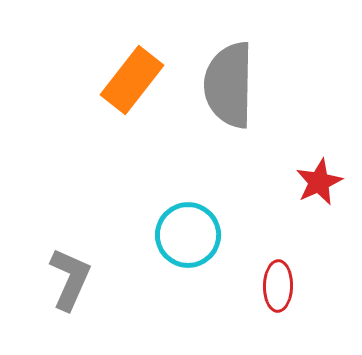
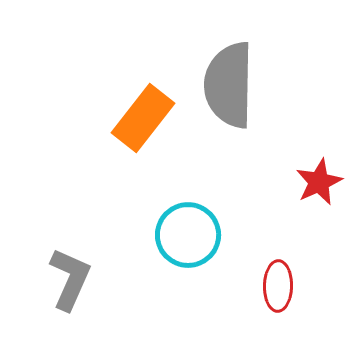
orange rectangle: moved 11 px right, 38 px down
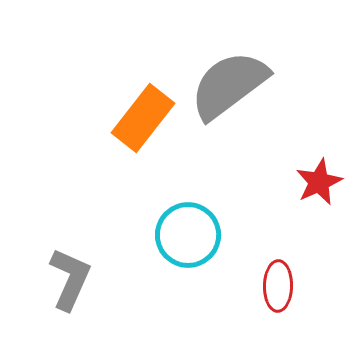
gray semicircle: rotated 52 degrees clockwise
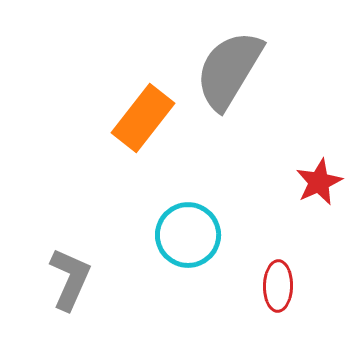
gray semicircle: moved 15 px up; rotated 22 degrees counterclockwise
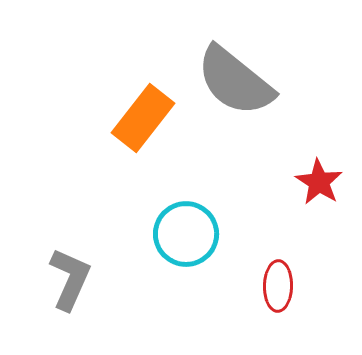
gray semicircle: moved 6 px right, 11 px down; rotated 82 degrees counterclockwise
red star: rotated 15 degrees counterclockwise
cyan circle: moved 2 px left, 1 px up
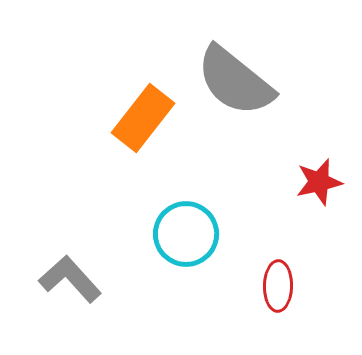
red star: rotated 27 degrees clockwise
gray L-shape: rotated 66 degrees counterclockwise
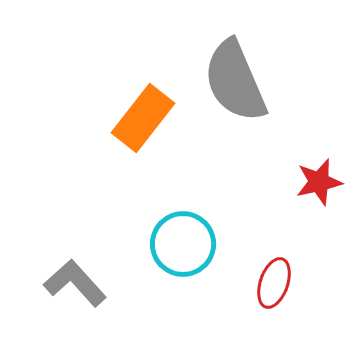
gray semicircle: rotated 28 degrees clockwise
cyan circle: moved 3 px left, 10 px down
gray L-shape: moved 5 px right, 4 px down
red ellipse: moved 4 px left, 3 px up; rotated 18 degrees clockwise
